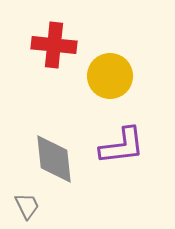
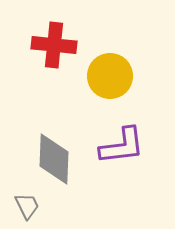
gray diamond: rotated 8 degrees clockwise
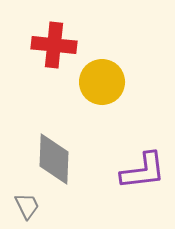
yellow circle: moved 8 px left, 6 px down
purple L-shape: moved 21 px right, 25 px down
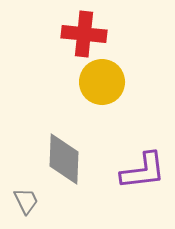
red cross: moved 30 px right, 11 px up
gray diamond: moved 10 px right
gray trapezoid: moved 1 px left, 5 px up
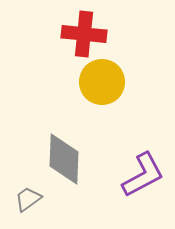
purple L-shape: moved 4 px down; rotated 21 degrees counterclockwise
gray trapezoid: moved 2 px right, 2 px up; rotated 100 degrees counterclockwise
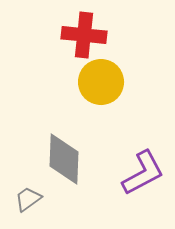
red cross: moved 1 px down
yellow circle: moved 1 px left
purple L-shape: moved 2 px up
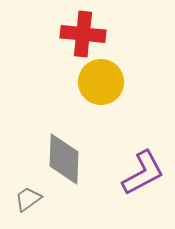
red cross: moved 1 px left, 1 px up
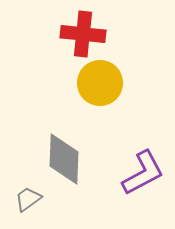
yellow circle: moved 1 px left, 1 px down
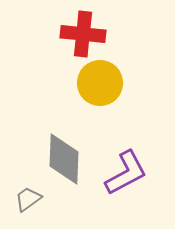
purple L-shape: moved 17 px left
